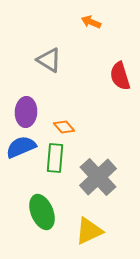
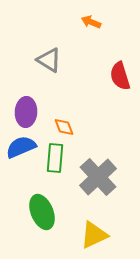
orange diamond: rotated 20 degrees clockwise
yellow triangle: moved 5 px right, 4 px down
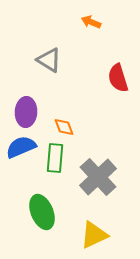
red semicircle: moved 2 px left, 2 px down
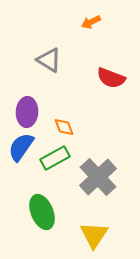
orange arrow: rotated 48 degrees counterclockwise
red semicircle: moved 7 px left; rotated 52 degrees counterclockwise
purple ellipse: moved 1 px right
blue semicircle: rotated 32 degrees counterclockwise
green rectangle: rotated 56 degrees clockwise
yellow triangle: rotated 32 degrees counterclockwise
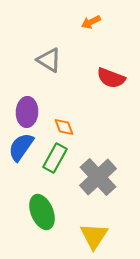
green rectangle: rotated 32 degrees counterclockwise
yellow triangle: moved 1 px down
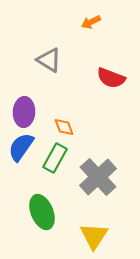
purple ellipse: moved 3 px left
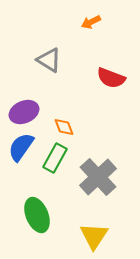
purple ellipse: rotated 64 degrees clockwise
green ellipse: moved 5 px left, 3 px down
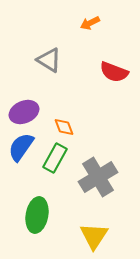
orange arrow: moved 1 px left, 1 px down
red semicircle: moved 3 px right, 6 px up
gray cross: rotated 12 degrees clockwise
green ellipse: rotated 32 degrees clockwise
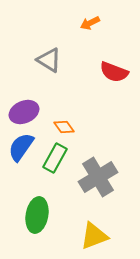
orange diamond: rotated 15 degrees counterclockwise
yellow triangle: rotated 36 degrees clockwise
